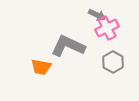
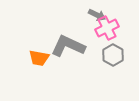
gray hexagon: moved 7 px up
orange trapezoid: moved 2 px left, 9 px up
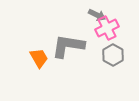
gray L-shape: rotated 16 degrees counterclockwise
orange trapezoid: rotated 130 degrees counterclockwise
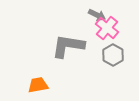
pink cross: rotated 25 degrees counterclockwise
orange trapezoid: moved 1 px left, 27 px down; rotated 70 degrees counterclockwise
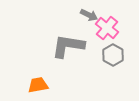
gray arrow: moved 8 px left
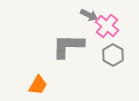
pink cross: moved 2 px up
gray L-shape: rotated 8 degrees counterclockwise
orange trapezoid: rotated 130 degrees clockwise
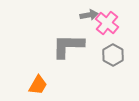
gray arrow: rotated 36 degrees counterclockwise
pink cross: moved 3 px up
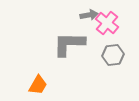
gray L-shape: moved 1 px right, 2 px up
gray hexagon: rotated 25 degrees clockwise
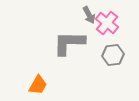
gray arrow: rotated 72 degrees clockwise
gray L-shape: moved 1 px up
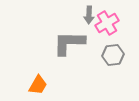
gray arrow: rotated 30 degrees clockwise
pink cross: rotated 20 degrees clockwise
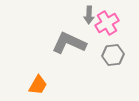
gray L-shape: rotated 24 degrees clockwise
